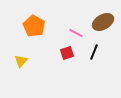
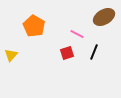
brown ellipse: moved 1 px right, 5 px up
pink line: moved 1 px right, 1 px down
yellow triangle: moved 10 px left, 6 px up
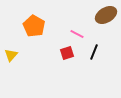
brown ellipse: moved 2 px right, 2 px up
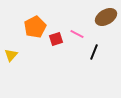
brown ellipse: moved 2 px down
orange pentagon: moved 1 px right, 1 px down; rotated 15 degrees clockwise
red square: moved 11 px left, 14 px up
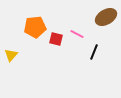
orange pentagon: rotated 20 degrees clockwise
red square: rotated 32 degrees clockwise
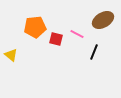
brown ellipse: moved 3 px left, 3 px down
yellow triangle: rotated 32 degrees counterclockwise
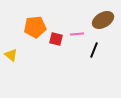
pink line: rotated 32 degrees counterclockwise
black line: moved 2 px up
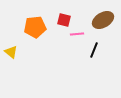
red square: moved 8 px right, 19 px up
yellow triangle: moved 3 px up
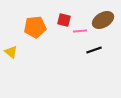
pink line: moved 3 px right, 3 px up
black line: rotated 49 degrees clockwise
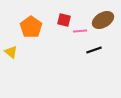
orange pentagon: moved 4 px left; rotated 30 degrees counterclockwise
